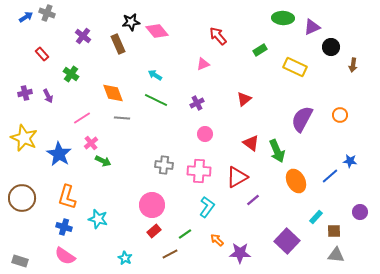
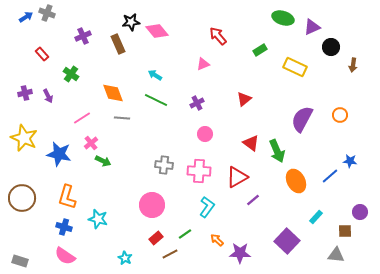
green ellipse at (283, 18): rotated 15 degrees clockwise
purple cross at (83, 36): rotated 28 degrees clockwise
blue star at (59, 154): rotated 20 degrees counterclockwise
red rectangle at (154, 231): moved 2 px right, 7 px down
brown square at (334, 231): moved 11 px right
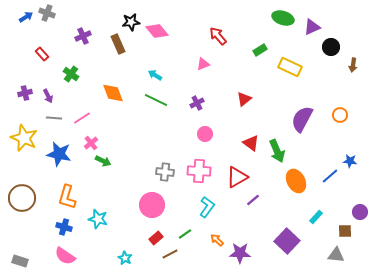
yellow rectangle at (295, 67): moved 5 px left
gray line at (122, 118): moved 68 px left
gray cross at (164, 165): moved 1 px right, 7 px down
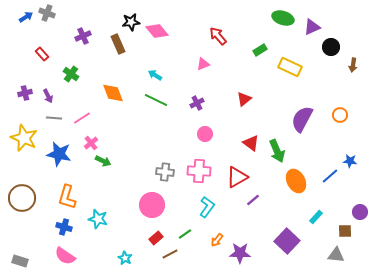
orange arrow at (217, 240): rotated 96 degrees counterclockwise
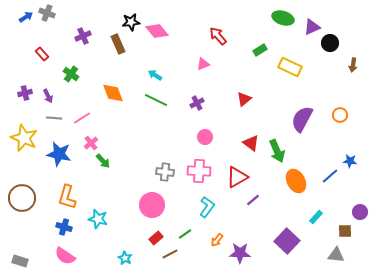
black circle at (331, 47): moved 1 px left, 4 px up
pink circle at (205, 134): moved 3 px down
green arrow at (103, 161): rotated 21 degrees clockwise
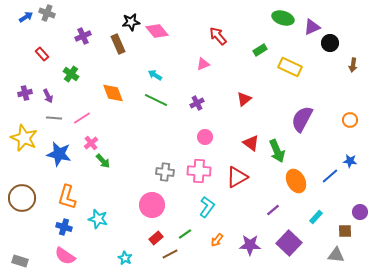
orange circle at (340, 115): moved 10 px right, 5 px down
purple line at (253, 200): moved 20 px right, 10 px down
purple square at (287, 241): moved 2 px right, 2 px down
purple star at (240, 253): moved 10 px right, 8 px up
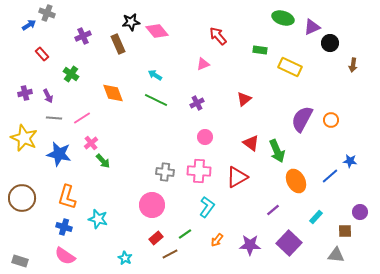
blue arrow at (26, 17): moved 3 px right, 8 px down
green rectangle at (260, 50): rotated 40 degrees clockwise
orange circle at (350, 120): moved 19 px left
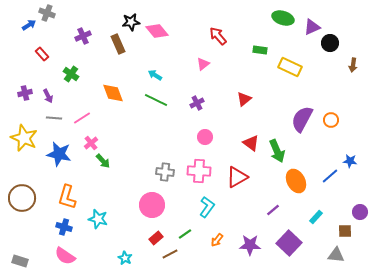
pink triangle at (203, 64): rotated 16 degrees counterclockwise
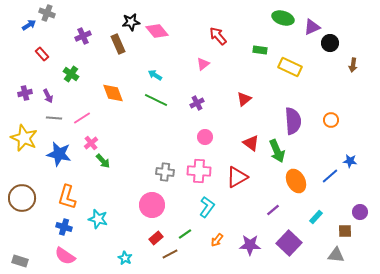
purple semicircle at (302, 119): moved 9 px left, 2 px down; rotated 148 degrees clockwise
